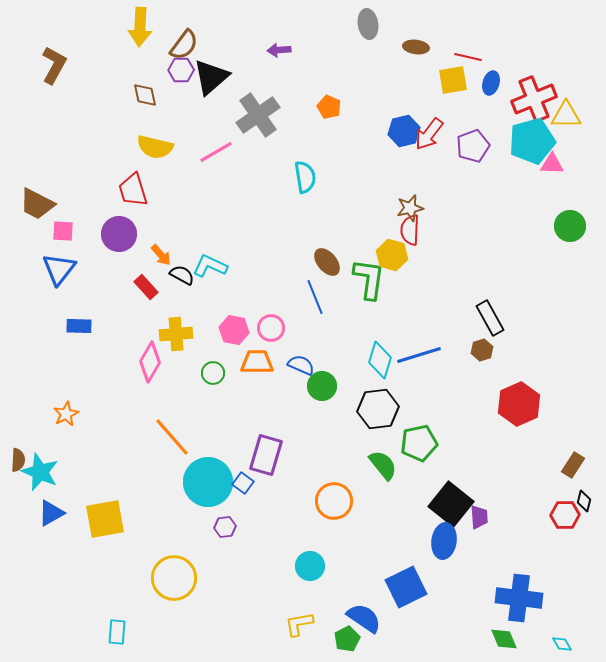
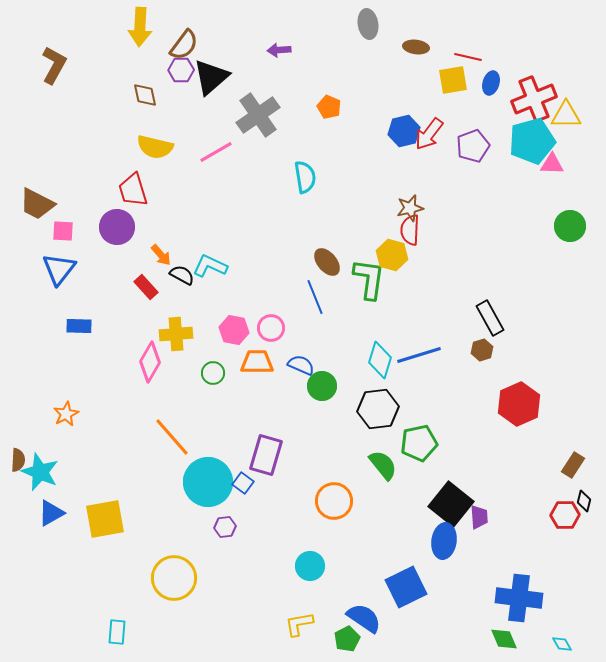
purple circle at (119, 234): moved 2 px left, 7 px up
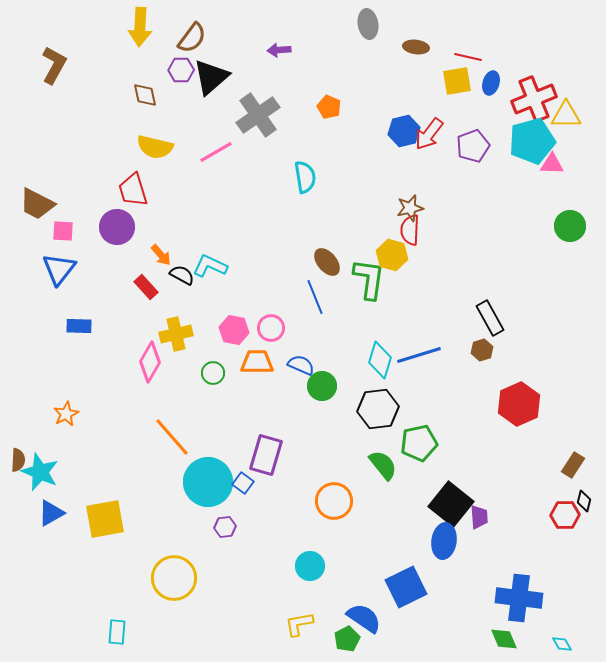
brown semicircle at (184, 45): moved 8 px right, 7 px up
yellow square at (453, 80): moved 4 px right, 1 px down
yellow cross at (176, 334): rotated 8 degrees counterclockwise
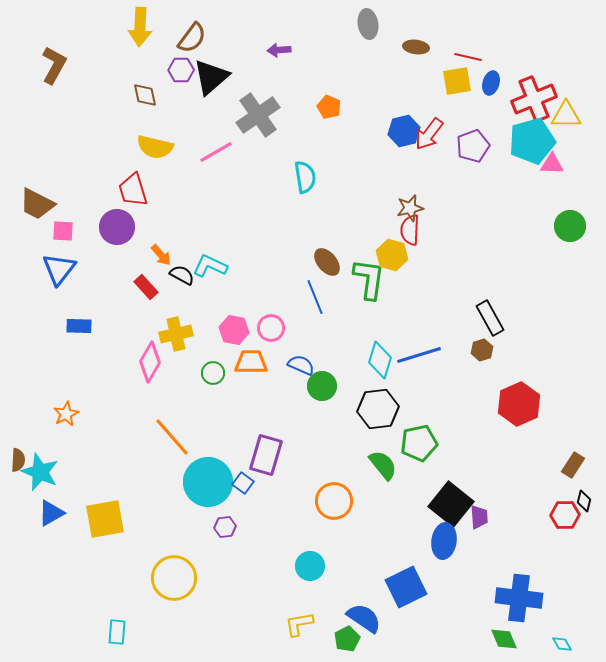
orange trapezoid at (257, 362): moved 6 px left
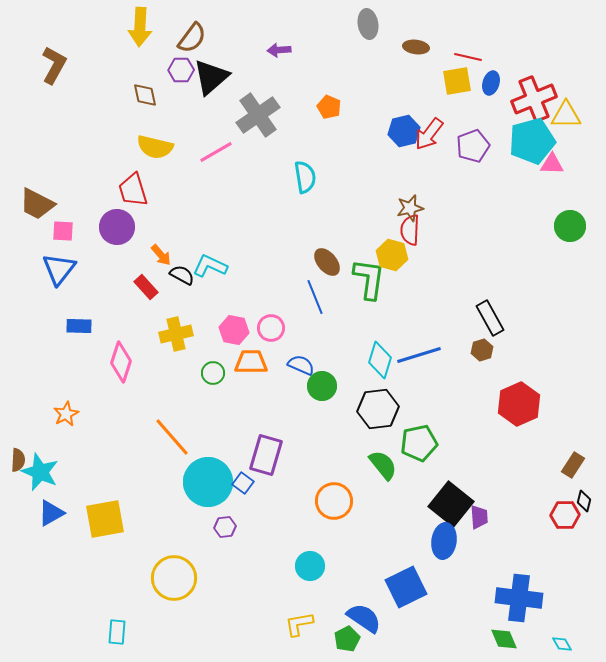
pink diamond at (150, 362): moved 29 px left; rotated 12 degrees counterclockwise
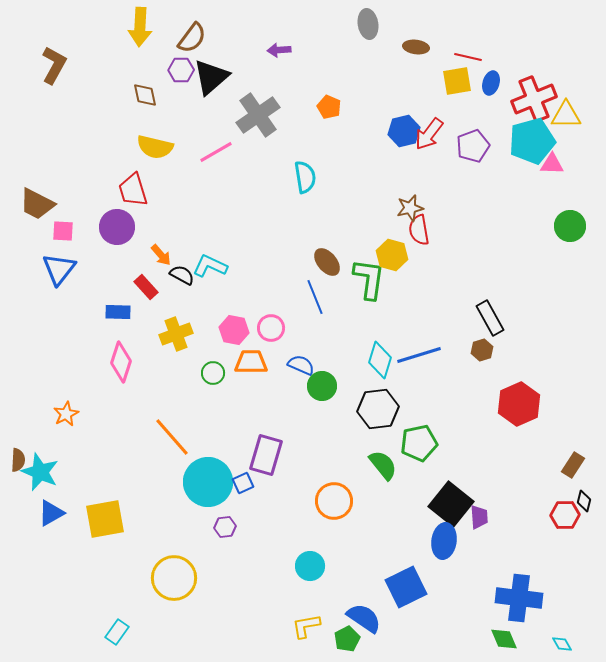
red semicircle at (410, 230): moved 9 px right; rotated 12 degrees counterclockwise
blue rectangle at (79, 326): moved 39 px right, 14 px up
yellow cross at (176, 334): rotated 8 degrees counterclockwise
blue square at (243, 483): rotated 30 degrees clockwise
yellow L-shape at (299, 624): moved 7 px right, 2 px down
cyan rectangle at (117, 632): rotated 30 degrees clockwise
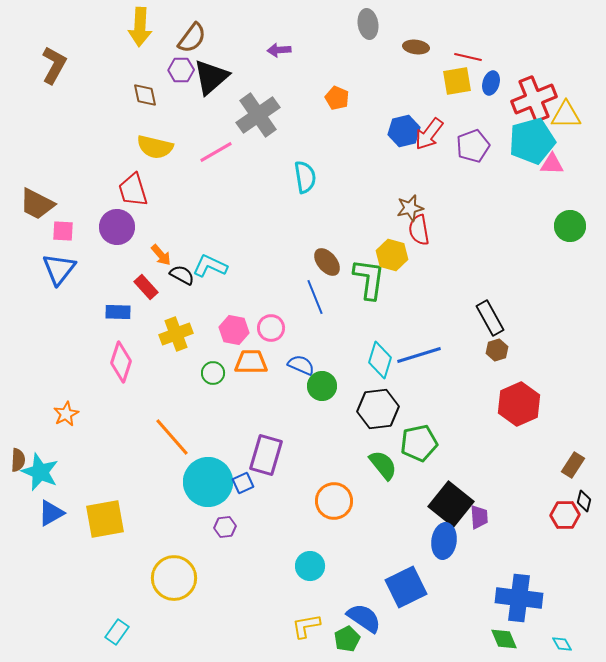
orange pentagon at (329, 107): moved 8 px right, 9 px up
brown hexagon at (482, 350): moved 15 px right
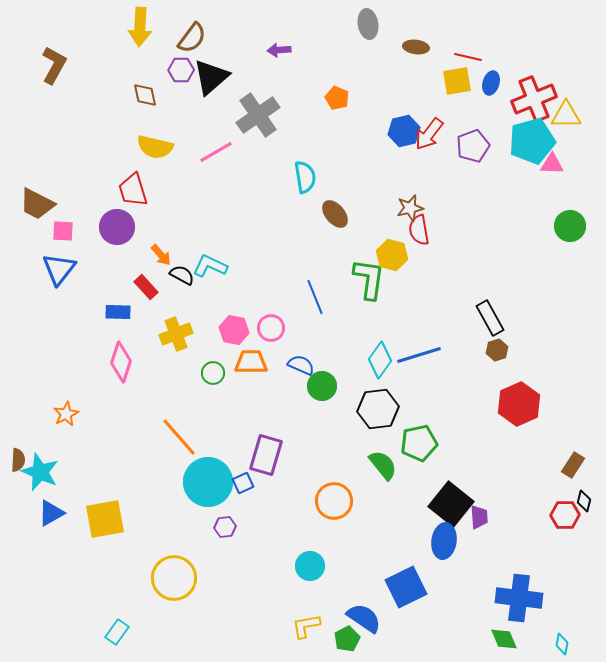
brown ellipse at (327, 262): moved 8 px right, 48 px up
cyan diamond at (380, 360): rotated 18 degrees clockwise
orange line at (172, 437): moved 7 px right
cyan diamond at (562, 644): rotated 40 degrees clockwise
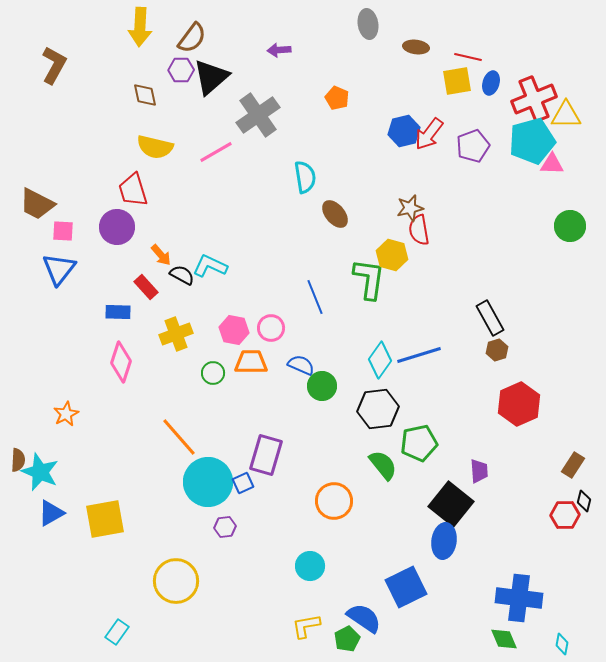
purple trapezoid at (479, 517): moved 46 px up
yellow circle at (174, 578): moved 2 px right, 3 px down
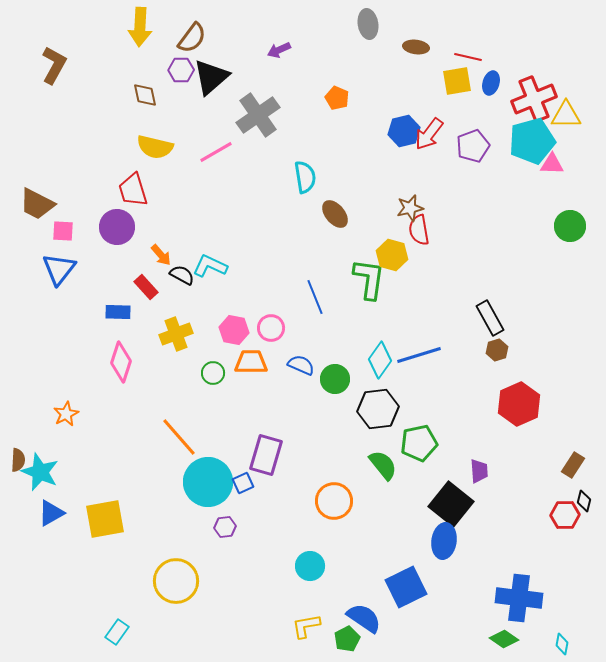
purple arrow at (279, 50): rotated 20 degrees counterclockwise
green circle at (322, 386): moved 13 px right, 7 px up
green diamond at (504, 639): rotated 32 degrees counterclockwise
